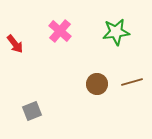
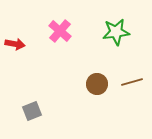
red arrow: rotated 42 degrees counterclockwise
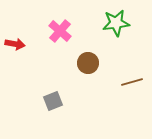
green star: moved 9 px up
brown circle: moved 9 px left, 21 px up
gray square: moved 21 px right, 10 px up
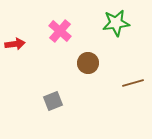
red arrow: rotated 18 degrees counterclockwise
brown line: moved 1 px right, 1 px down
